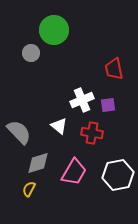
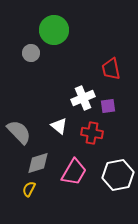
red trapezoid: moved 3 px left
white cross: moved 1 px right, 2 px up
purple square: moved 1 px down
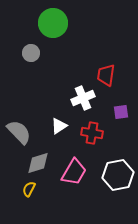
green circle: moved 1 px left, 7 px up
red trapezoid: moved 5 px left, 6 px down; rotated 20 degrees clockwise
purple square: moved 13 px right, 6 px down
white triangle: rotated 48 degrees clockwise
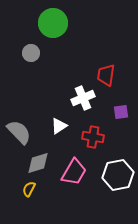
red cross: moved 1 px right, 4 px down
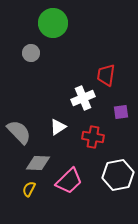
white triangle: moved 1 px left, 1 px down
gray diamond: rotated 20 degrees clockwise
pink trapezoid: moved 5 px left, 9 px down; rotated 16 degrees clockwise
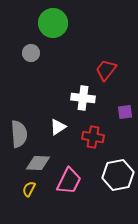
red trapezoid: moved 5 px up; rotated 30 degrees clockwise
white cross: rotated 30 degrees clockwise
purple square: moved 4 px right
gray semicircle: moved 2 px down; rotated 40 degrees clockwise
pink trapezoid: rotated 20 degrees counterclockwise
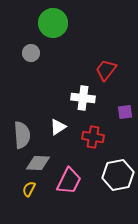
gray semicircle: moved 3 px right, 1 px down
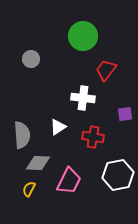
green circle: moved 30 px right, 13 px down
gray circle: moved 6 px down
purple square: moved 2 px down
